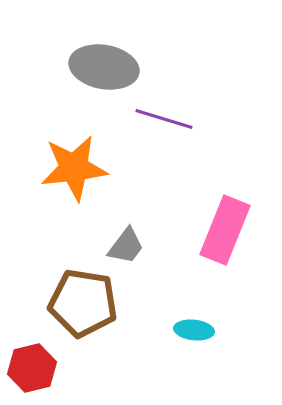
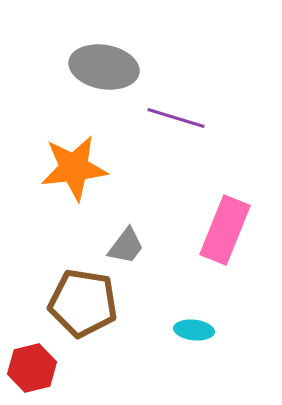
purple line: moved 12 px right, 1 px up
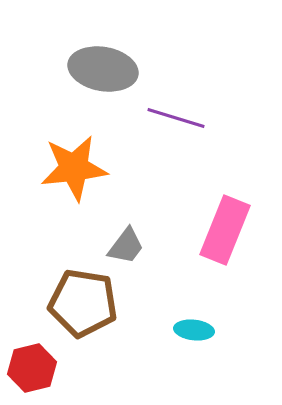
gray ellipse: moved 1 px left, 2 px down
